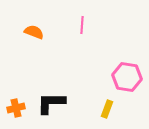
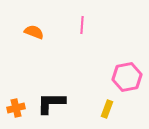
pink hexagon: rotated 20 degrees counterclockwise
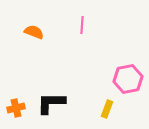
pink hexagon: moved 1 px right, 2 px down
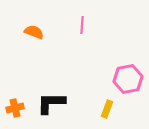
orange cross: moved 1 px left
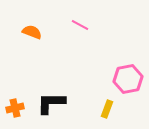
pink line: moved 2 px left; rotated 66 degrees counterclockwise
orange semicircle: moved 2 px left
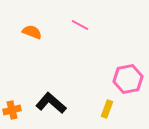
black L-shape: rotated 40 degrees clockwise
orange cross: moved 3 px left, 2 px down
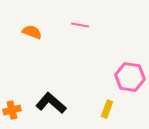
pink line: rotated 18 degrees counterclockwise
pink hexagon: moved 2 px right, 2 px up; rotated 20 degrees clockwise
